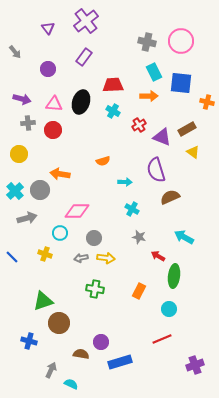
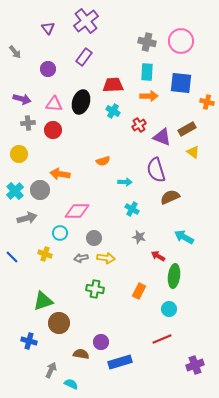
cyan rectangle at (154, 72): moved 7 px left; rotated 30 degrees clockwise
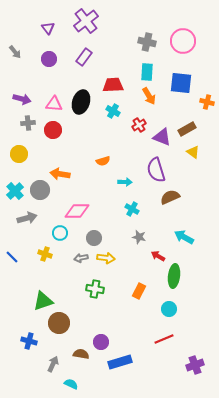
pink circle at (181, 41): moved 2 px right
purple circle at (48, 69): moved 1 px right, 10 px up
orange arrow at (149, 96): rotated 60 degrees clockwise
red line at (162, 339): moved 2 px right
gray arrow at (51, 370): moved 2 px right, 6 px up
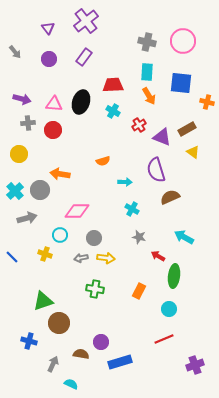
cyan circle at (60, 233): moved 2 px down
